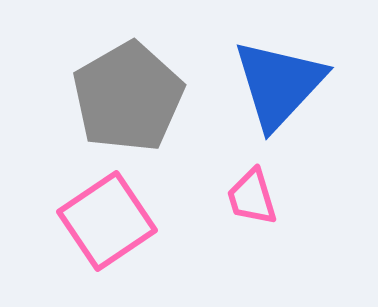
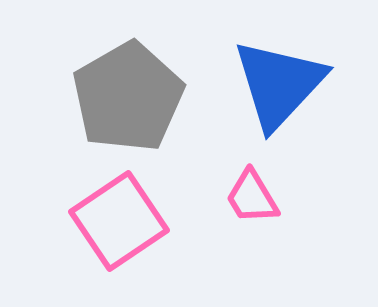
pink trapezoid: rotated 14 degrees counterclockwise
pink square: moved 12 px right
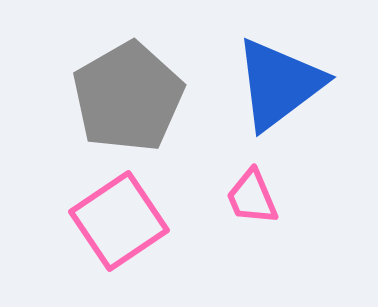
blue triangle: rotated 10 degrees clockwise
pink trapezoid: rotated 8 degrees clockwise
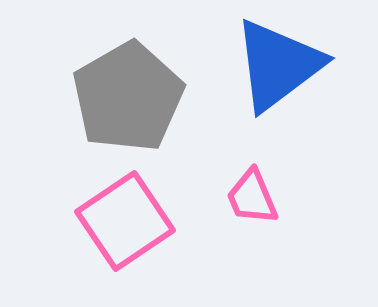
blue triangle: moved 1 px left, 19 px up
pink square: moved 6 px right
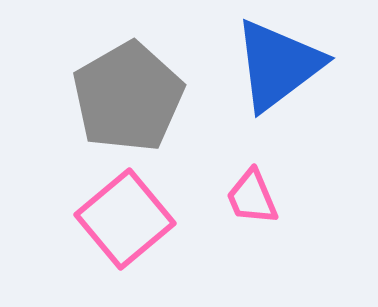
pink square: moved 2 px up; rotated 6 degrees counterclockwise
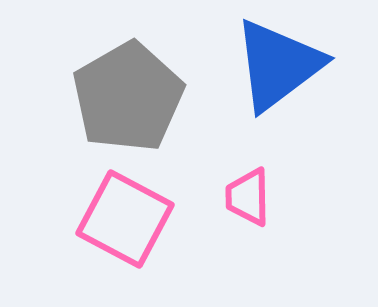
pink trapezoid: moved 4 px left; rotated 22 degrees clockwise
pink square: rotated 22 degrees counterclockwise
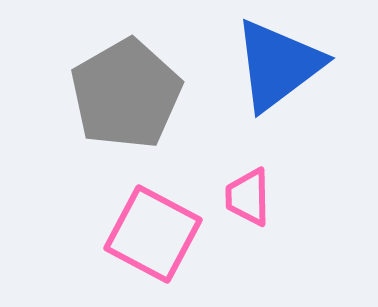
gray pentagon: moved 2 px left, 3 px up
pink square: moved 28 px right, 15 px down
